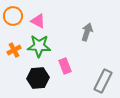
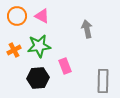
orange circle: moved 4 px right
pink triangle: moved 4 px right, 5 px up
gray arrow: moved 3 px up; rotated 30 degrees counterclockwise
green star: rotated 10 degrees counterclockwise
gray rectangle: rotated 25 degrees counterclockwise
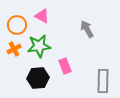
orange circle: moved 9 px down
gray arrow: rotated 18 degrees counterclockwise
orange cross: moved 1 px up
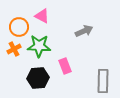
orange circle: moved 2 px right, 2 px down
gray arrow: moved 3 px left, 2 px down; rotated 96 degrees clockwise
green star: rotated 10 degrees clockwise
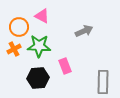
gray rectangle: moved 1 px down
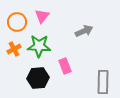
pink triangle: rotated 42 degrees clockwise
orange circle: moved 2 px left, 5 px up
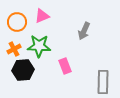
pink triangle: rotated 28 degrees clockwise
gray arrow: rotated 138 degrees clockwise
black hexagon: moved 15 px left, 8 px up
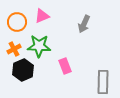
gray arrow: moved 7 px up
black hexagon: rotated 20 degrees counterclockwise
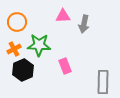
pink triangle: moved 21 px right; rotated 21 degrees clockwise
gray arrow: rotated 12 degrees counterclockwise
green star: moved 1 px up
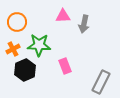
orange cross: moved 1 px left
black hexagon: moved 2 px right
gray rectangle: moved 2 px left; rotated 25 degrees clockwise
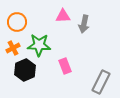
orange cross: moved 1 px up
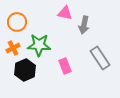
pink triangle: moved 2 px right, 3 px up; rotated 14 degrees clockwise
gray arrow: moved 1 px down
gray rectangle: moved 1 px left, 24 px up; rotated 60 degrees counterclockwise
